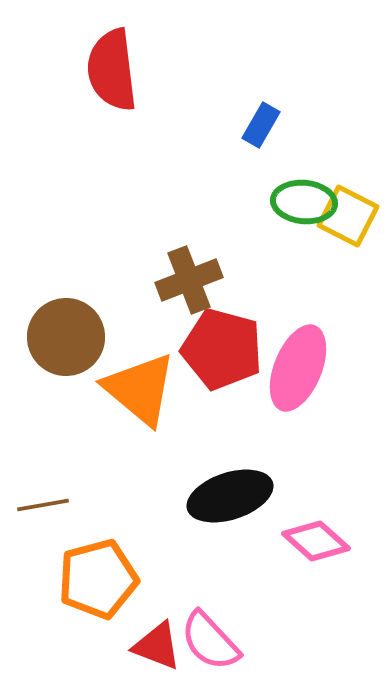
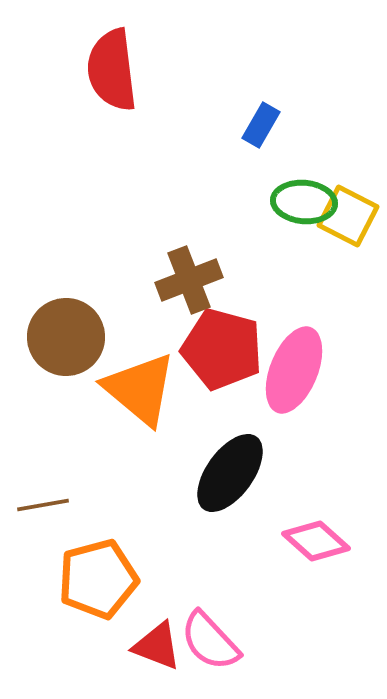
pink ellipse: moved 4 px left, 2 px down
black ellipse: moved 23 px up; rotated 36 degrees counterclockwise
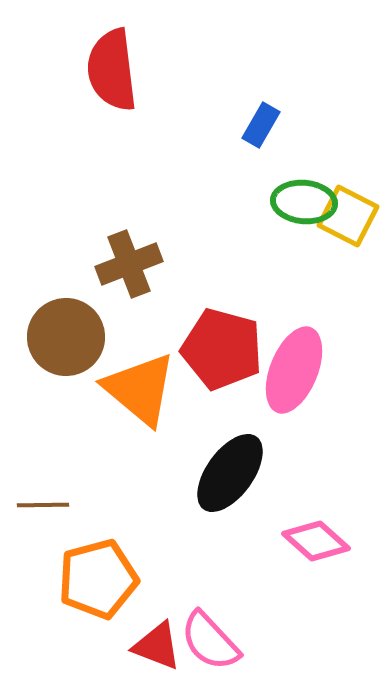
brown cross: moved 60 px left, 16 px up
brown line: rotated 9 degrees clockwise
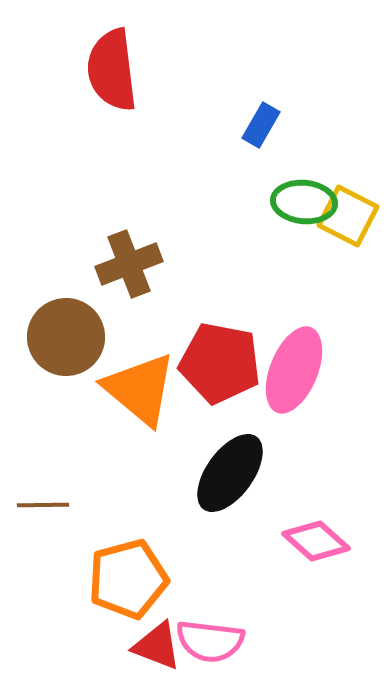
red pentagon: moved 2 px left, 14 px down; rotated 4 degrees counterclockwise
orange pentagon: moved 30 px right
pink semicircle: rotated 40 degrees counterclockwise
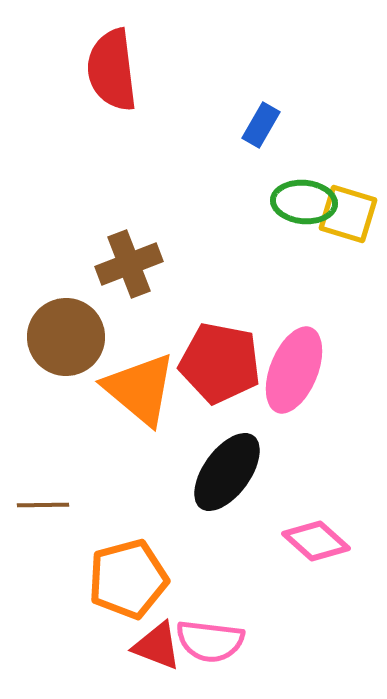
yellow square: moved 2 px up; rotated 10 degrees counterclockwise
black ellipse: moved 3 px left, 1 px up
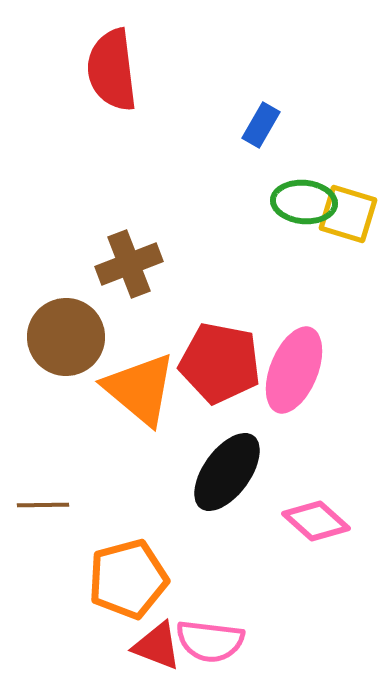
pink diamond: moved 20 px up
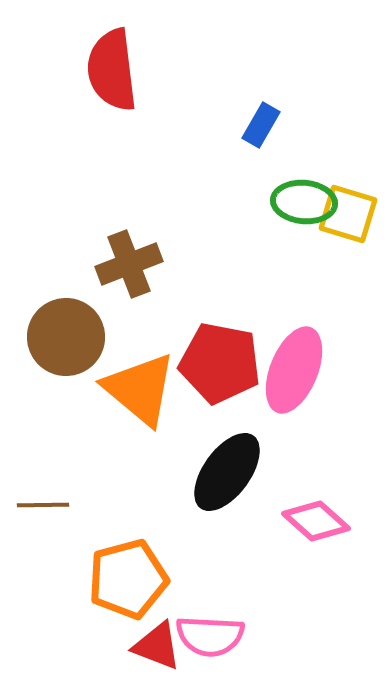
pink semicircle: moved 5 px up; rotated 4 degrees counterclockwise
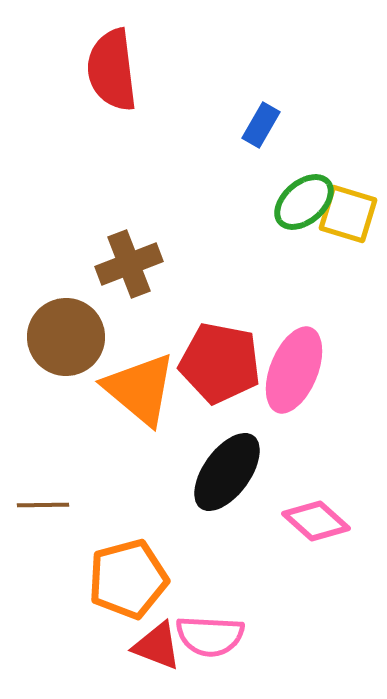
green ellipse: rotated 46 degrees counterclockwise
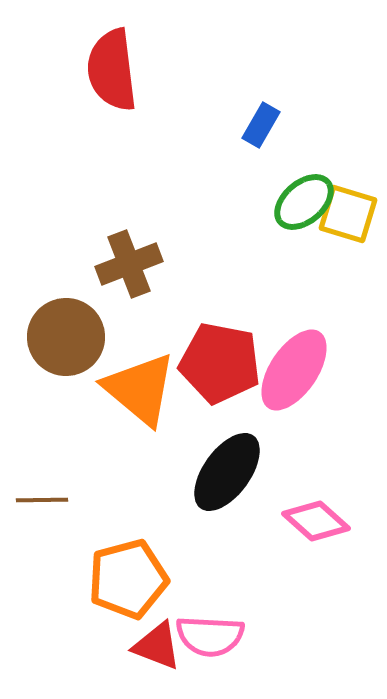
pink ellipse: rotated 12 degrees clockwise
brown line: moved 1 px left, 5 px up
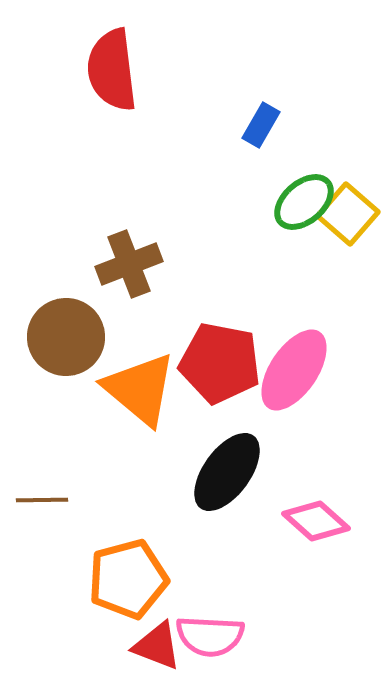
yellow square: rotated 24 degrees clockwise
